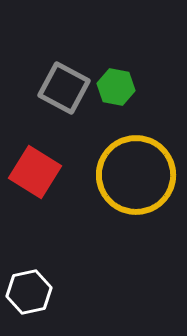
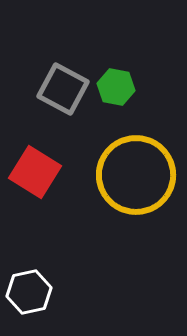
gray square: moved 1 px left, 1 px down
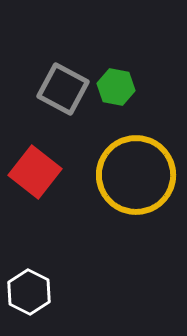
red square: rotated 6 degrees clockwise
white hexagon: rotated 21 degrees counterclockwise
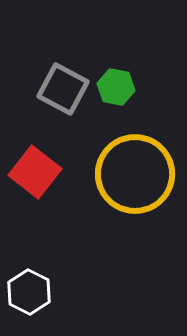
yellow circle: moved 1 px left, 1 px up
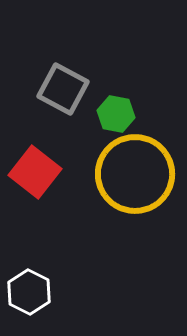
green hexagon: moved 27 px down
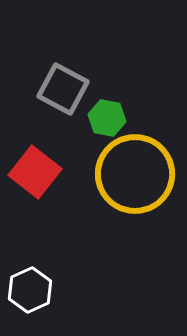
green hexagon: moved 9 px left, 4 px down
white hexagon: moved 1 px right, 2 px up; rotated 9 degrees clockwise
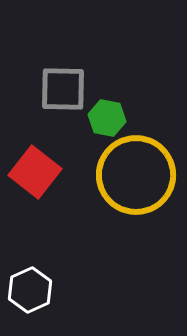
gray square: rotated 27 degrees counterclockwise
yellow circle: moved 1 px right, 1 px down
